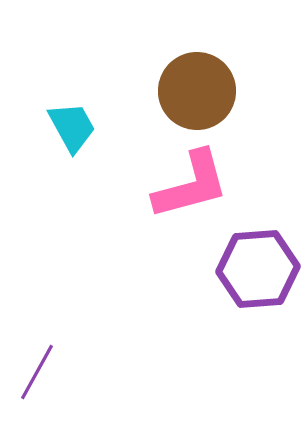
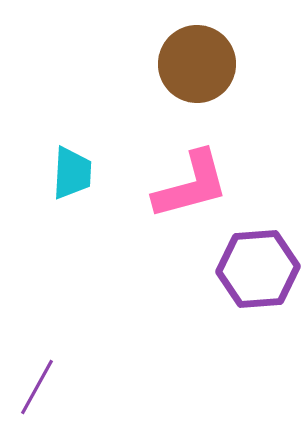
brown circle: moved 27 px up
cyan trapezoid: moved 46 px down; rotated 32 degrees clockwise
purple line: moved 15 px down
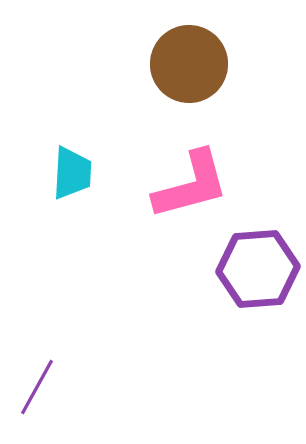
brown circle: moved 8 px left
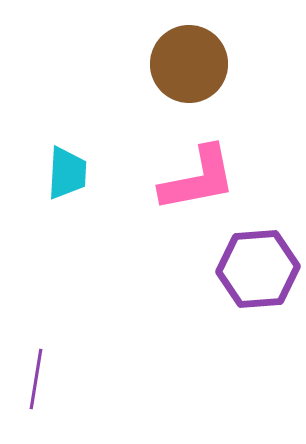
cyan trapezoid: moved 5 px left
pink L-shape: moved 7 px right, 6 px up; rotated 4 degrees clockwise
purple line: moved 1 px left, 8 px up; rotated 20 degrees counterclockwise
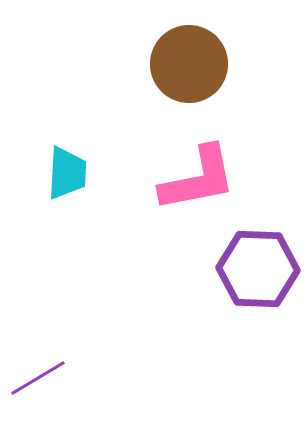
purple hexagon: rotated 6 degrees clockwise
purple line: moved 2 px right, 1 px up; rotated 50 degrees clockwise
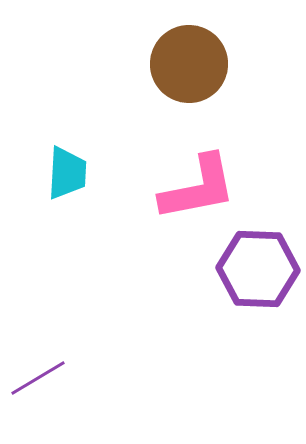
pink L-shape: moved 9 px down
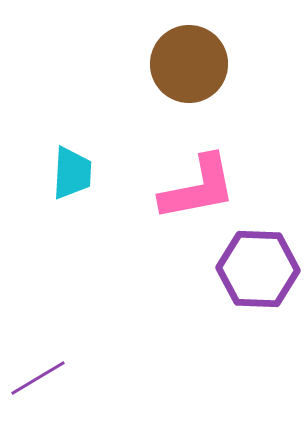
cyan trapezoid: moved 5 px right
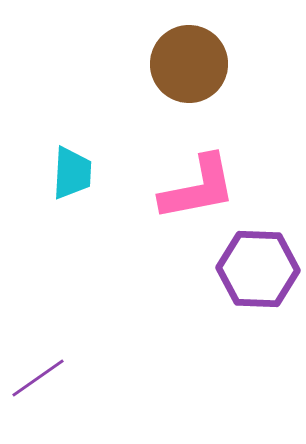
purple line: rotated 4 degrees counterclockwise
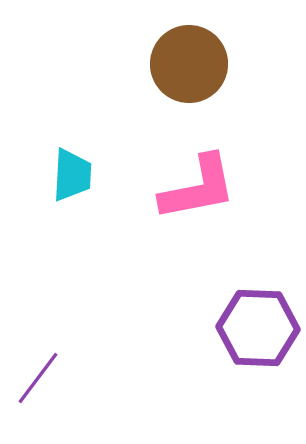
cyan trapezoid: moved 2 px down
purple hexagon: moved 59 px down
purple line: rotated 18 degrees counterclockwise
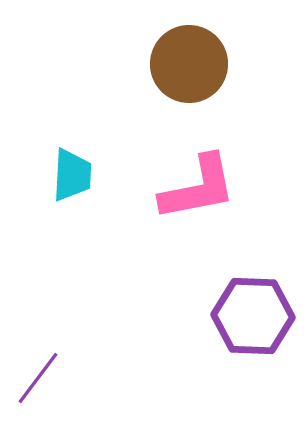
purple hexagon: moved 5 px left, 12 px up
